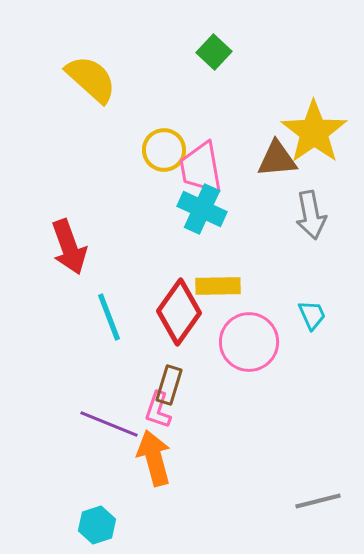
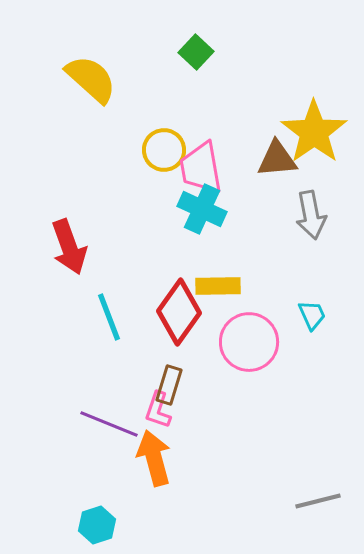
green square: moved 18 px left
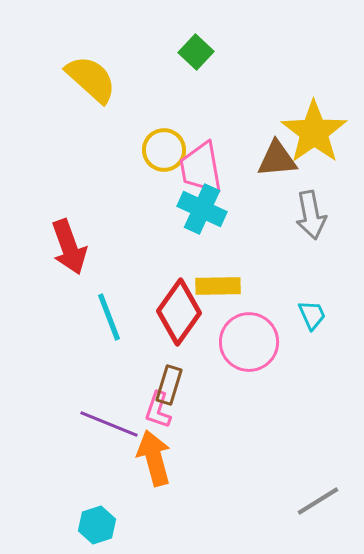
gray line: rotated 18 degrees counterclockwise
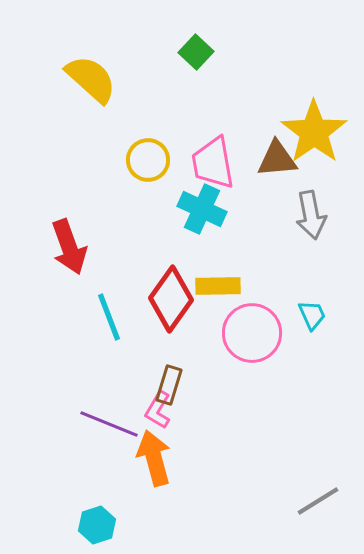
yellow circle: moved 16 px left, 10 px down
pink trapezoid: moved 12 px right, 5 px up
red diamond: moved 8 px left, 13 px up
pink circle: moved 3 px right, 9 px up
pink L-shape: rotated 12 degrees clockwise
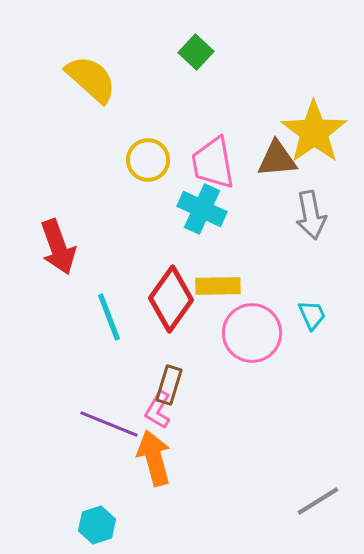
red arrow: moved 11 px left
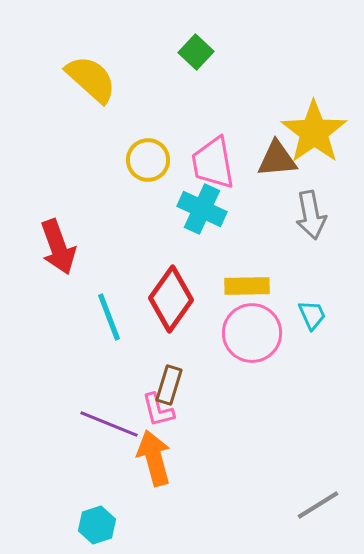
yellow rectangle: moved 29 px right
pink L-shape: rotated 45 degrees counterclockwise
gray line: moved 4 px down
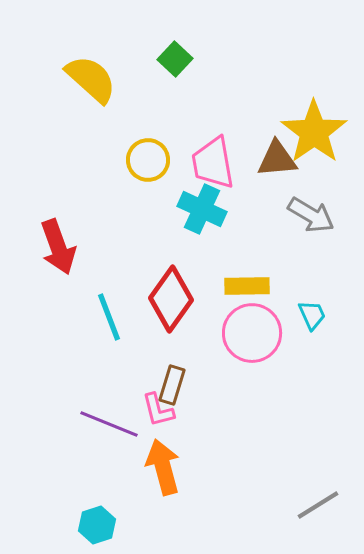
green square: moved 21 px left, 7 px down
gray arrow: rotated 48 degrees counterclockwise
brown rectangle: moved 3 px right
orange arrow: moved 9 px right, 9 px down
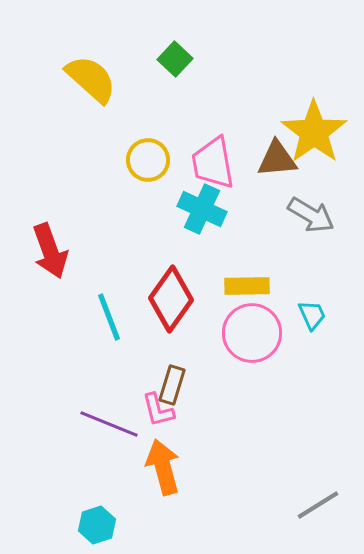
red arrow: moved 8 px left, 4 px down
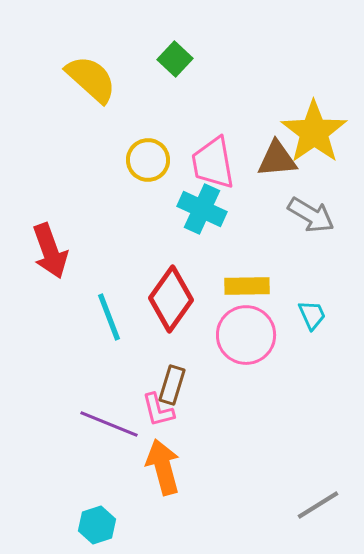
pink circle: moved 6 px left, 2 px down
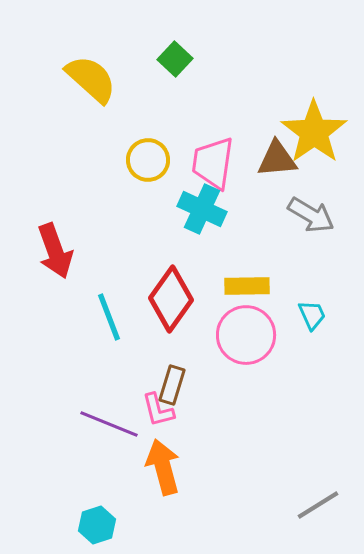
pink trapezoid: rotated 18 degrees clockwise
red arrow: moved 5 px right
